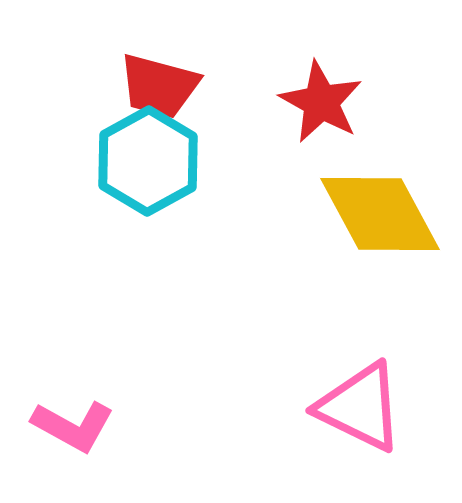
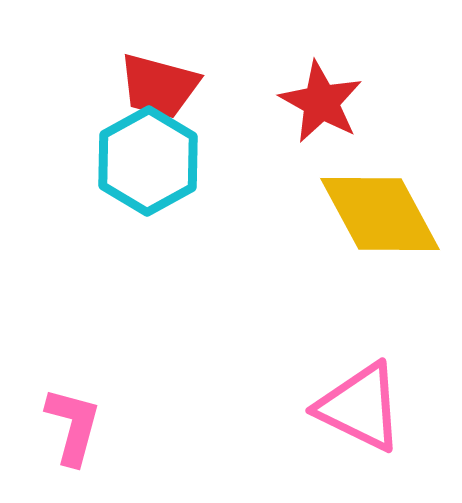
pink L-shape: rotated 104 degrees counterclockwise
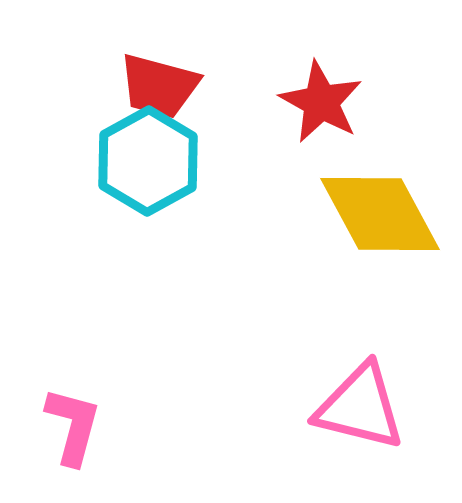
pink triangle: rotated 12 degrees counterclockwise
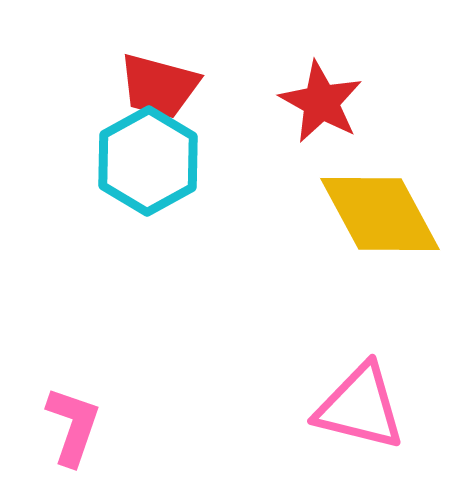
pink L-shape: rotated 4 degrees clockwise
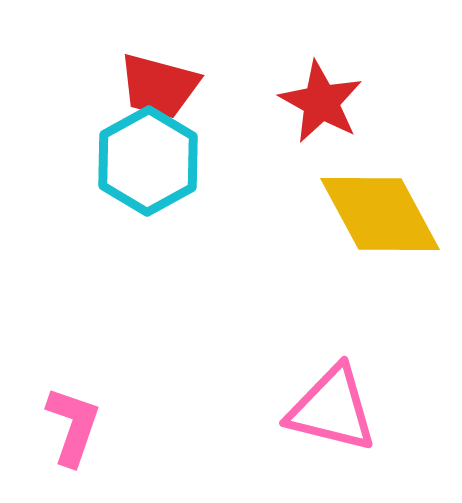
pink triangle: moved 28 px left, 2 px down
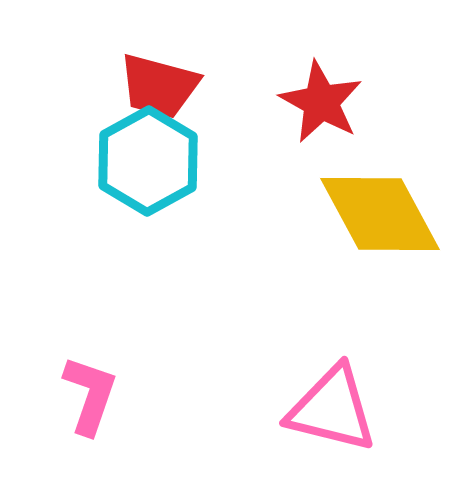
pink L-shape: moved 17 px right, 31 px up
